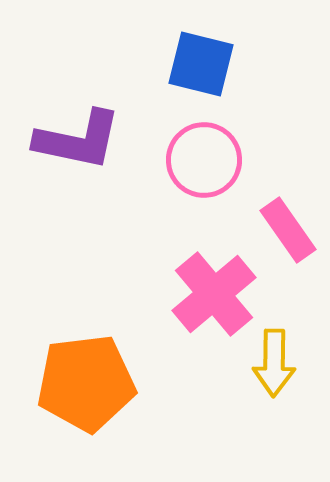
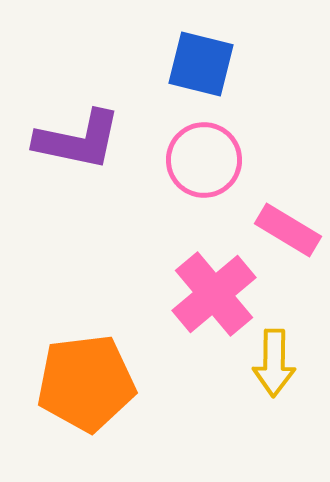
pink rectangle: rotated 24 degrees counterclockwise
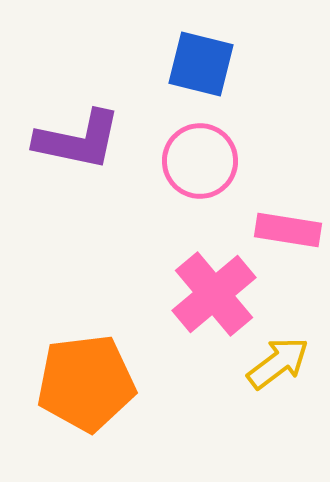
pink circle: moved 4 px left, 1 px down
pink rectangle: rotated 22 degrees counterclockwise
yellow arrow: moved 4 px right; rotated 128 degrees counterclockwise
